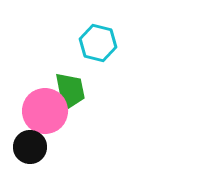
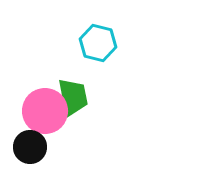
green trapezoid: moved 3 px right, 6 px down
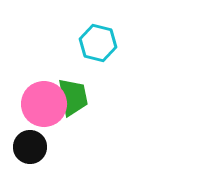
pink circle: moved 1 px left, 7 px up
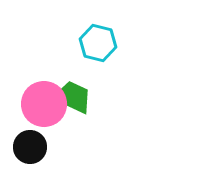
green trapezoid: rotated 54 degrees counterclockwise
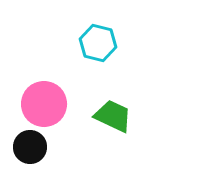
green trapezoid: moved 40 px right, 19 px down
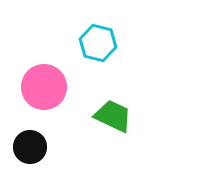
pink circle: moved 17 px up
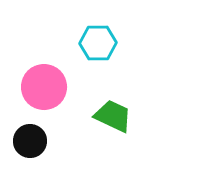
cyan hexagon: rotated 15 degrees counterclockwise
black circle: moved 6 px up
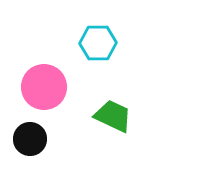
black circle: moved 2 px up
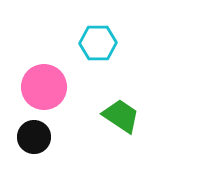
green trapezoid: moved 8 px right; rotated 9 degrees clockwise
black circle: moved 4 px right, 2 px up
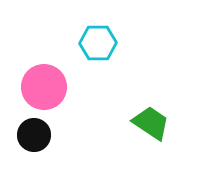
green trapezoid: moved 30 px right, 7 px down
black circle: moved 2 px up
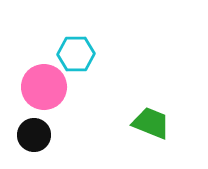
cyan hexagon: moved 22 px left, 11 px down
green trapezoid: rotated 12 degrees counterclockwise
